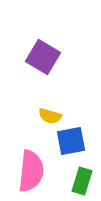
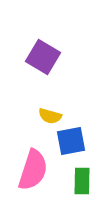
pink semicircle: moved 2 px right, 1 px up; rotated 12 degrees clockwise
green rectangle: rotated 16 degrees counterclockwise
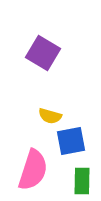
purple square: moved 4 px up
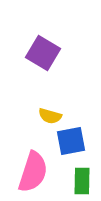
pink semicircle: moved 2 px down
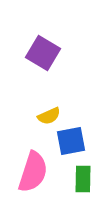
yellow semicircle: moved 1 px left; rotated 40 degrees counterclockwise
green rectangle: moved 1 px right, 2 px up
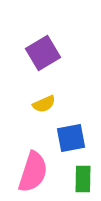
purple square: rotated 28 degrees clockwise
yellow semicircle: moved 5 px left, 12 px up
blue square: moved 3 px up
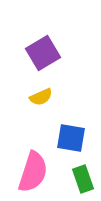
yellow semicircle: moved 3 px left, 7 px up
blue square: rotated 20 degrees clockwise
green rectangle: rotated 20 degrees counterclockwise
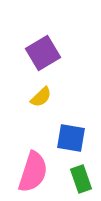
yellow semicircle: rotated 20 degrees counterclockwise
green rectangle: moved 2 px left
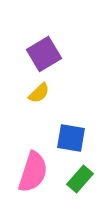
purple square: moved 1 px right, 1 px down
yellow semicircle: moved 2 px left, 4 px up
green rectangle: moved 1 px left; rotated 60 degrees clockwise
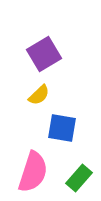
yellow semicircle: moved 2 px down
blue square: moved 9 px left, 10 px up
green rectangle: moved 1 px left, 1 px up
